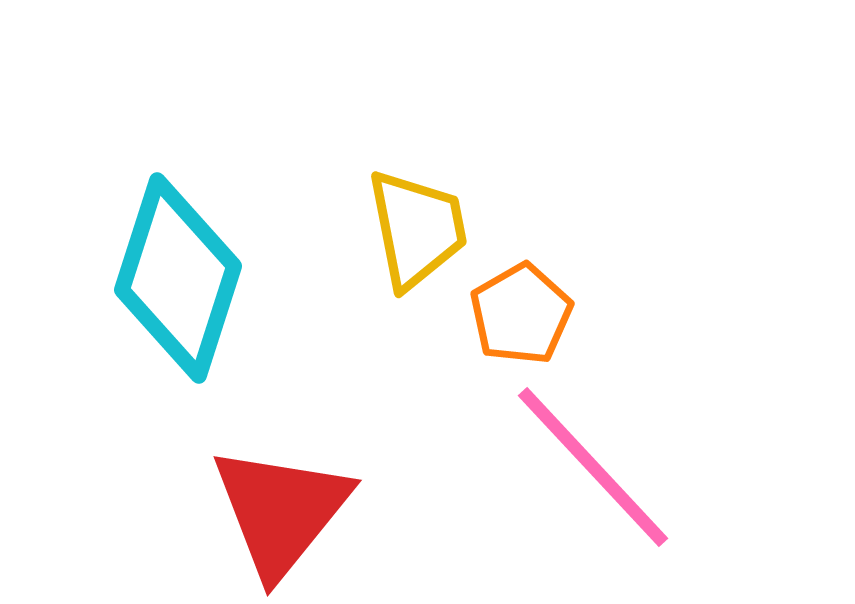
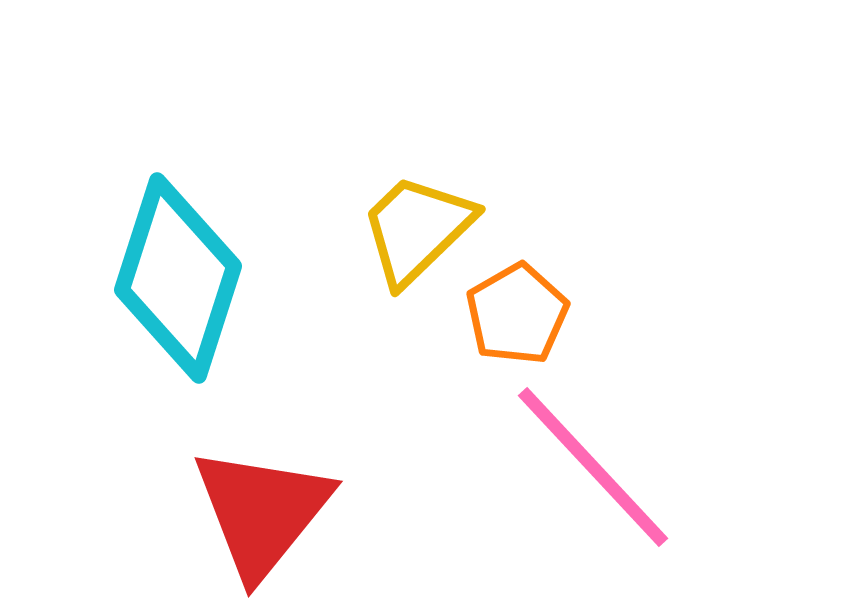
yellow trapezoid: rotated 123 degrees counterclockwise
orange pentagon: moved 4 px left
red triangle: moved 19 px left, 1 px down
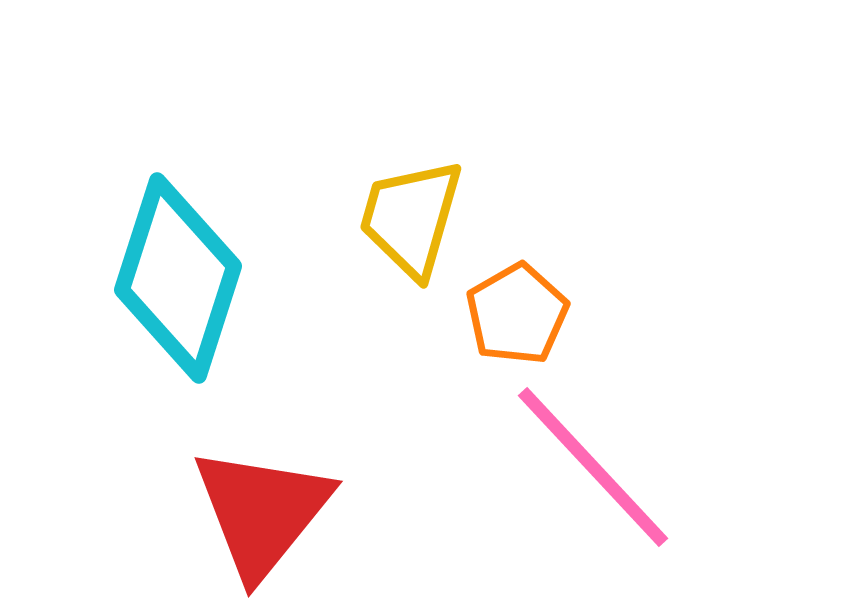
yellow trapezoid: moved 6 px left, 11 px up; rotated 30 degrees counterclockwise
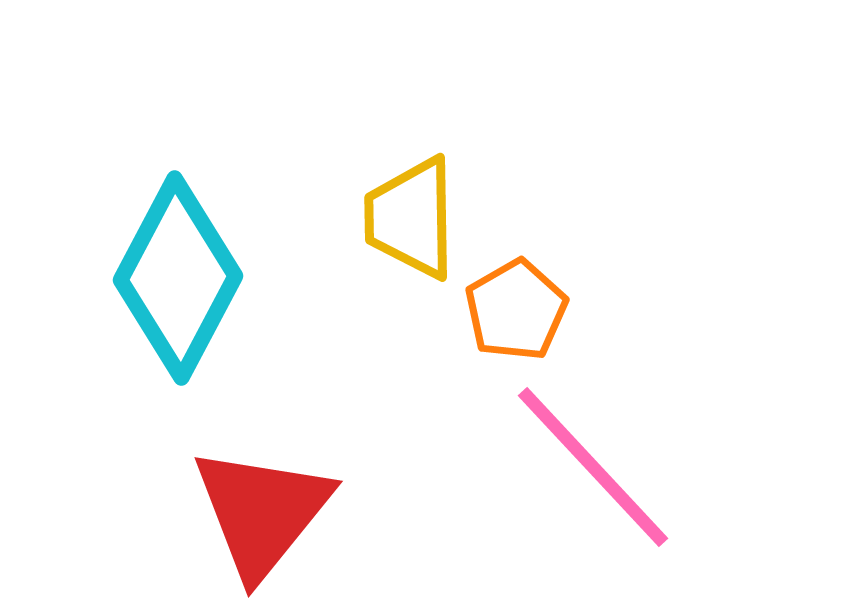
yellow trapezoid: rotated 17 degrees counterclockwise
cyan diamond: rotated 10 degrees clockwise
orange pentagon: moved 1 px left, 4 px up
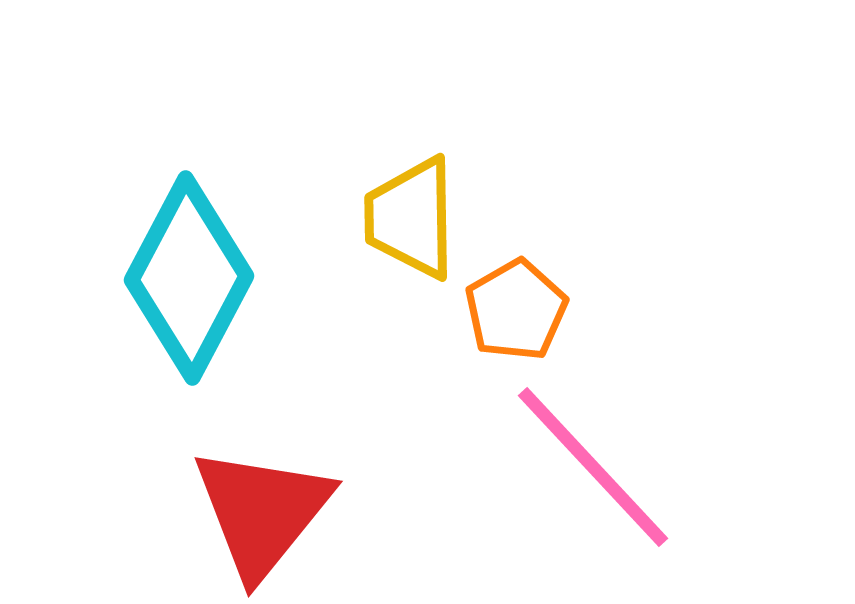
cyan diamond: moved 11 px right
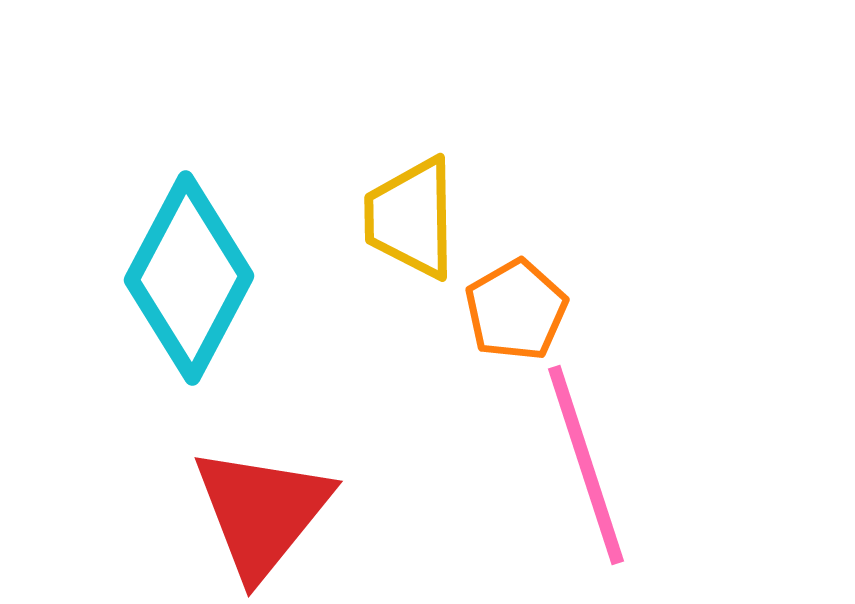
pink line: moved 7 px left, 2 px up; rotated 25 degrees clockwise
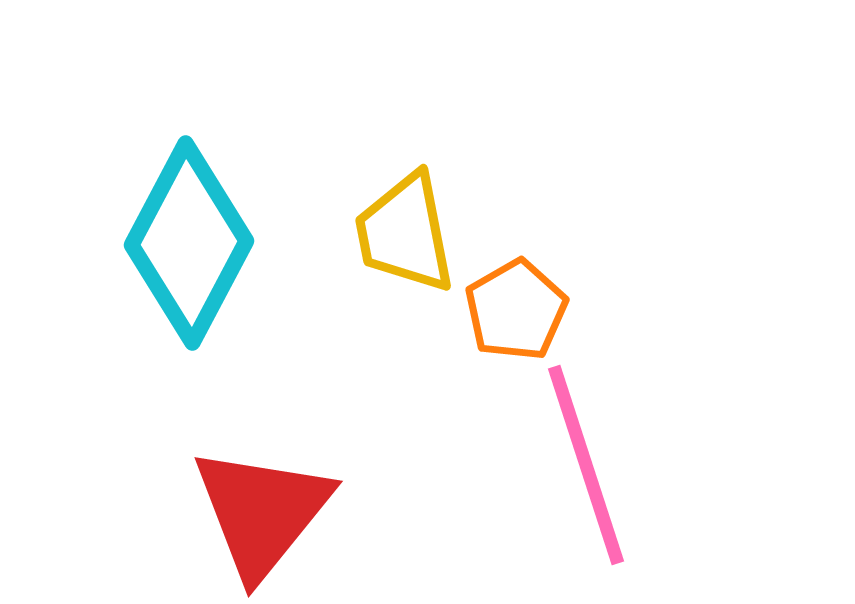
yellow trapezoid: moved 6 px left, 15 px down; rotated 10 degrees counterclockwise
cyan diamond: moved 35 px up
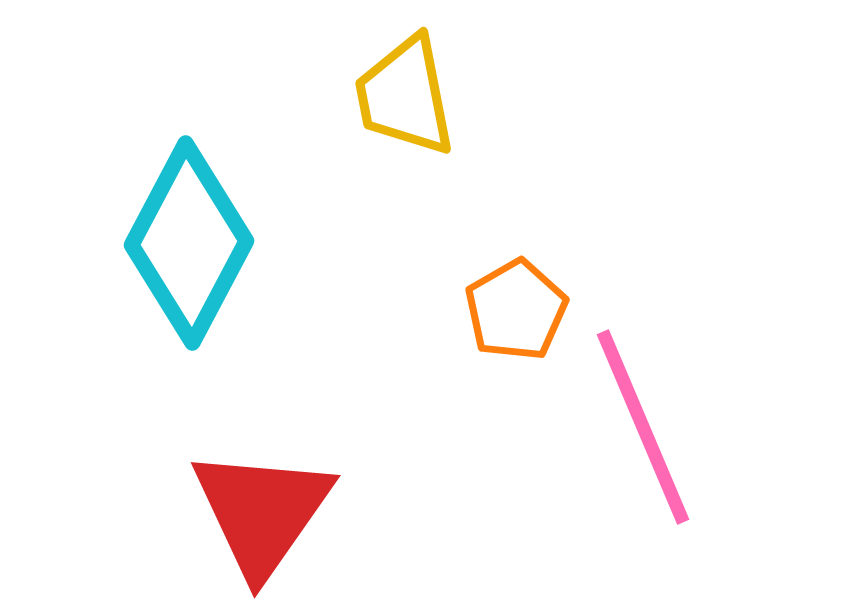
yellow trapezoid: moved 137 px up
pink line: moved 57 px right, 38 px up; rotated 5 degrees counterclockwise
red triangle: rotated 4 degrees counterclockwise
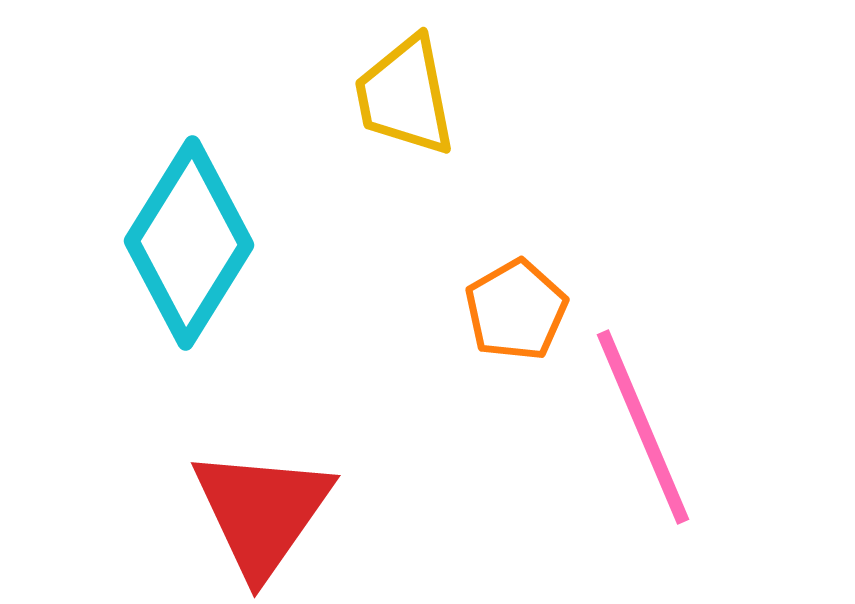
cyan diamond: rotated 4 degrees clockwise
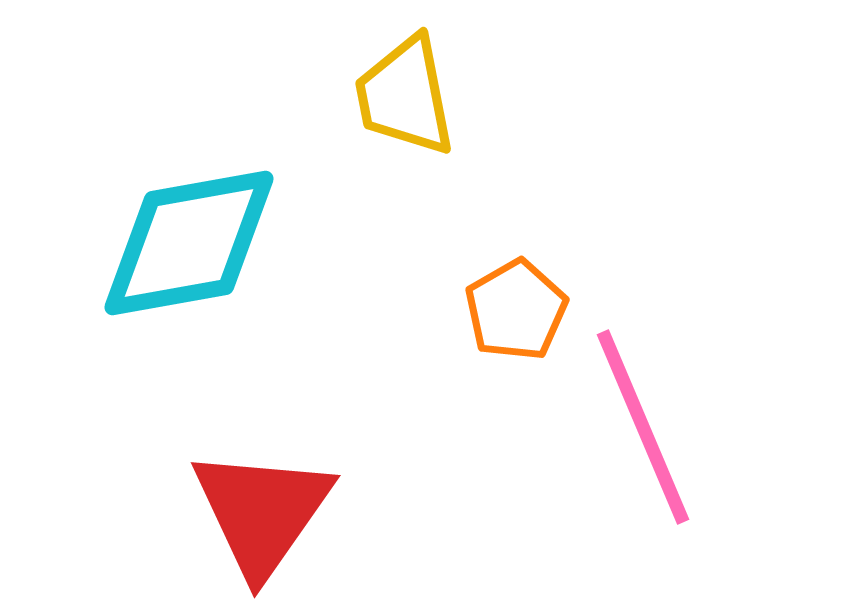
cyan diamond: rotated 48 degrees clockwise
